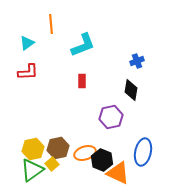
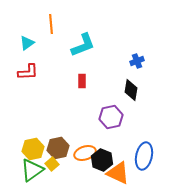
blue ellipse: moved 1 px right, 4 px down
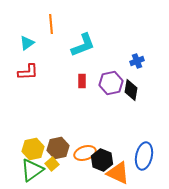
purple hexagon: moved 34 px up
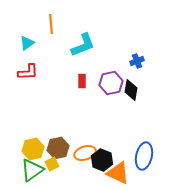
yellow square: rotated 16 degrees clockwise
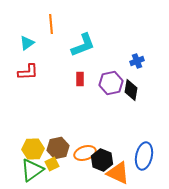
red rectangle: moved 2 px left, 2 px up
yellow hexagon: rotated 10 degrees clockwise
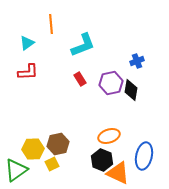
red rectangle: rotated 32 degrees counterclockwise
brown hexagon: moved 4 px up
orange ellipse: moved 24 px right, 17 px up
green triangle: moved 16 px left
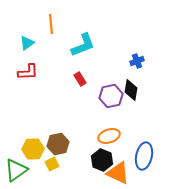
purple hexagon: moved 13 px down
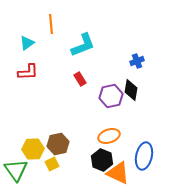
green triangle: rotated 30 degrees counterclockwise
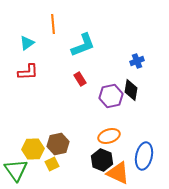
orange line: moved 2 px right
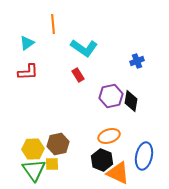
cyan L-shape: moved 1 px right, 3 px down; rotated 56 degrees clockwise
red rectangle: moved 2 px left, 4 px up
black diamond: moved 11 px down
yellow square: rotated 24 degrees clockwise
green triangle: moved 18 px right
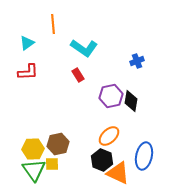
orange ellipse: rotated 25 degrees counterclockwise
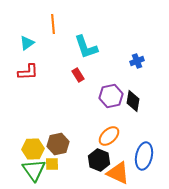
cyan L-shape: moved 2 px right, 1 px up; rotated 36 degrees clockwise
black diamond: moved 2 px right
black hexagon: moved 3 px left
